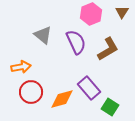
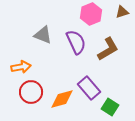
brown triangle: rotated 40 degrees clockwise
gray triangle: rotated 18 degrees counterclockwise
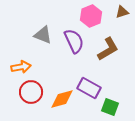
pink hexagon: moved 2 px down
purple semicircle: moved 2 px left, 1 px up
purple rectangle: rotated 20 degrees counterclockwise
green square: rotated 12 degrees counterclockwise
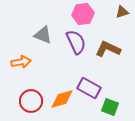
pink hexagon: moved 8 px left, 2 px up; rotated 15 degrees clockwise
purple semicircle: moved 2 px right, 1 px down
brown L-shape: rotated 125 degrees counterclockwise
orange arrow: moved 5 px up
red circle: moved 9 px down
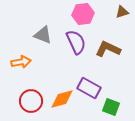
green square: moved 1 px right
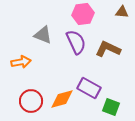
brown triangle: rotated 24 degrees clockwise
